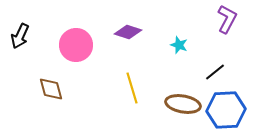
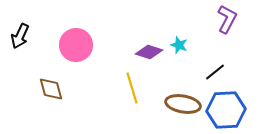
purple diamond: moved 21 px right, 20 px down
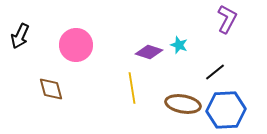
yellow line: rotated 8 degrees clockwise
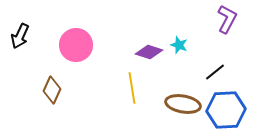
brown diamond: moved 1 px right, 1 px down; rotated 40 degrees clockwise
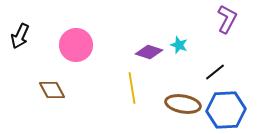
brown diamond: rotated 52 degrees counterclockwise
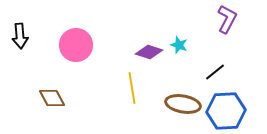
black arrow: rotated 30 degrees counterclockwise
brown diamond: moved 8 px down
blue hexagon: moved 1 px down
